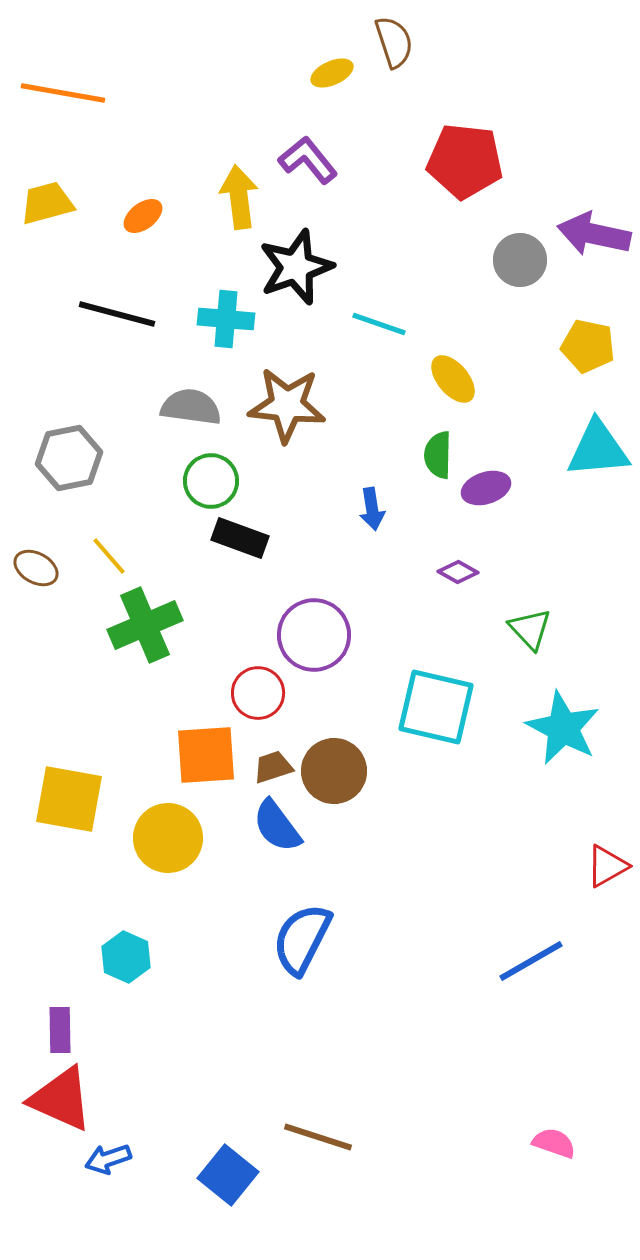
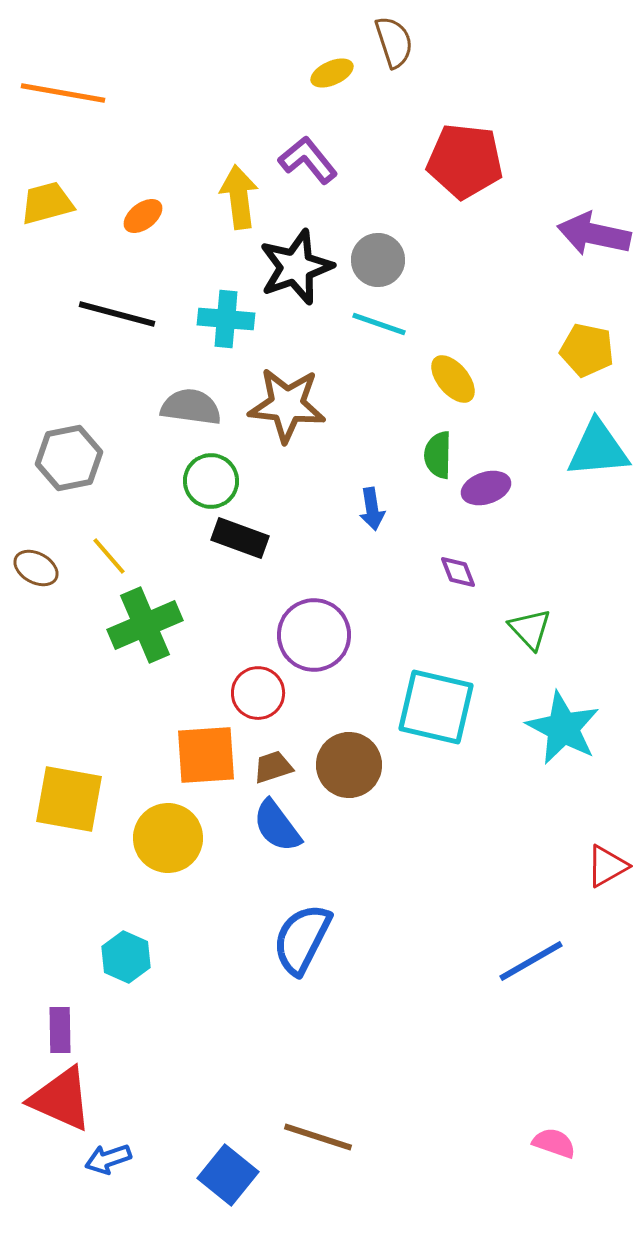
gray circle at (520, 260): moved 142 px left
yellow pentagon at (588, 346): moved 1 px left, 4 px down
purple diamond at (458, 572): rotated 39 degrees clockwise
brown circle at (334, 771): moved 15 px right, 6 px up
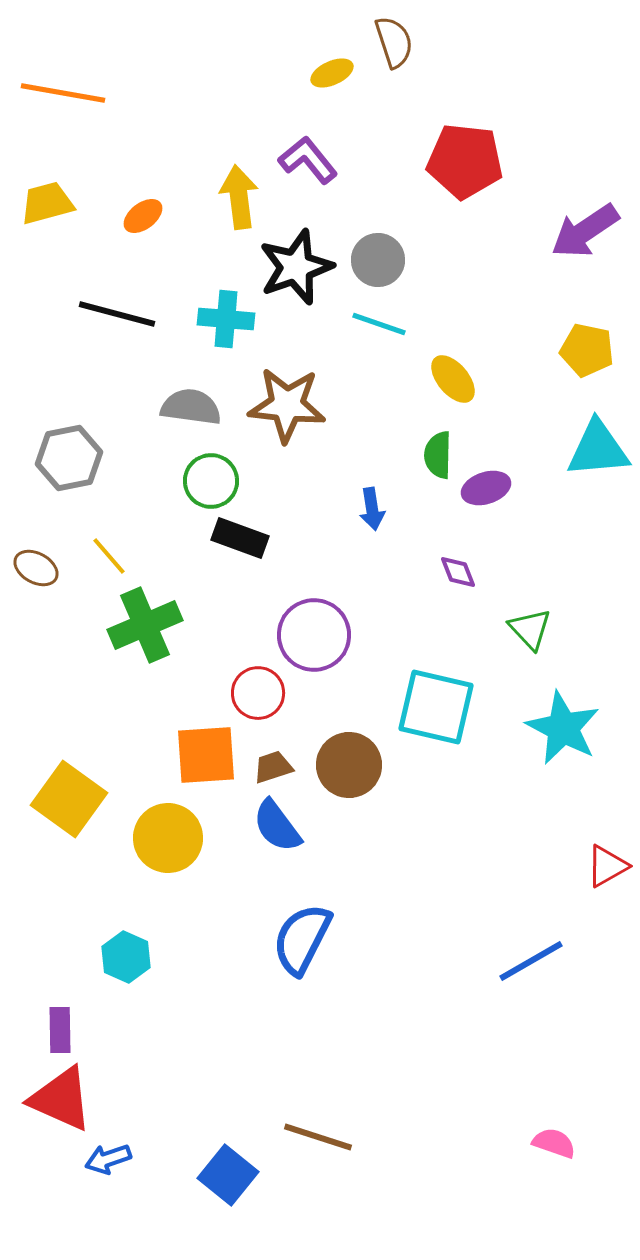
purple arrow at (594, 234): moved 9 px left, 3 px up; rotated 46 degrees counterclockwise
yellow square at (69, 799): rotated 26 degrees clockwise
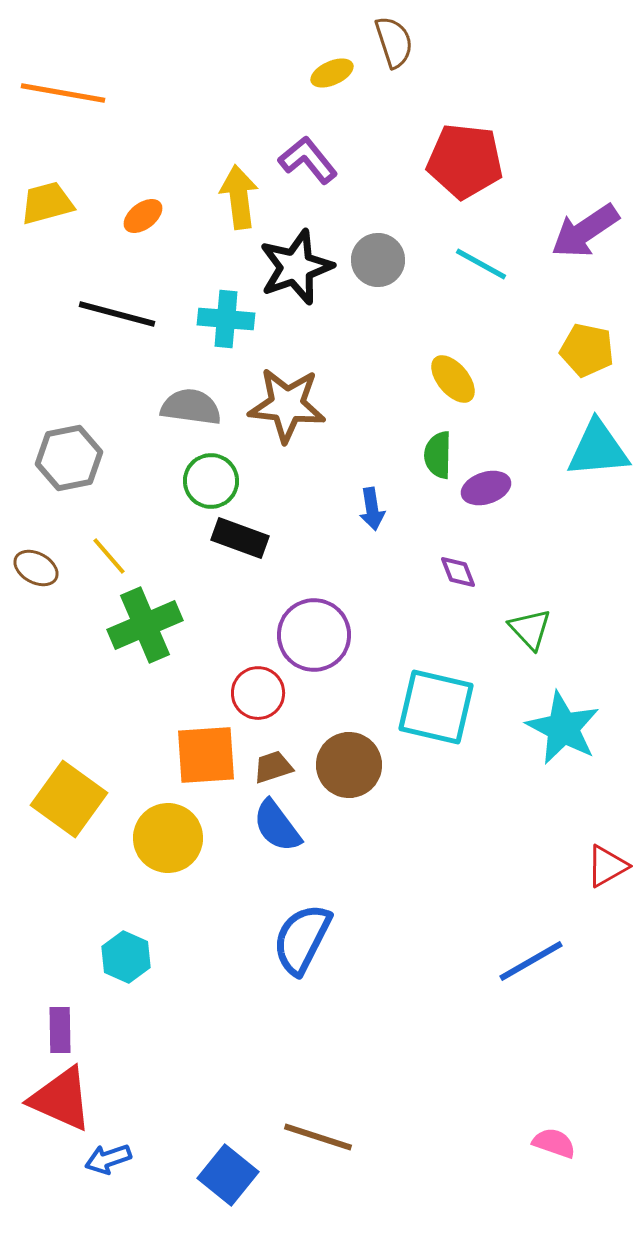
cyan line at (379, 324): moved 102 px right, 60 px up; rotated 10 degrees clockwise
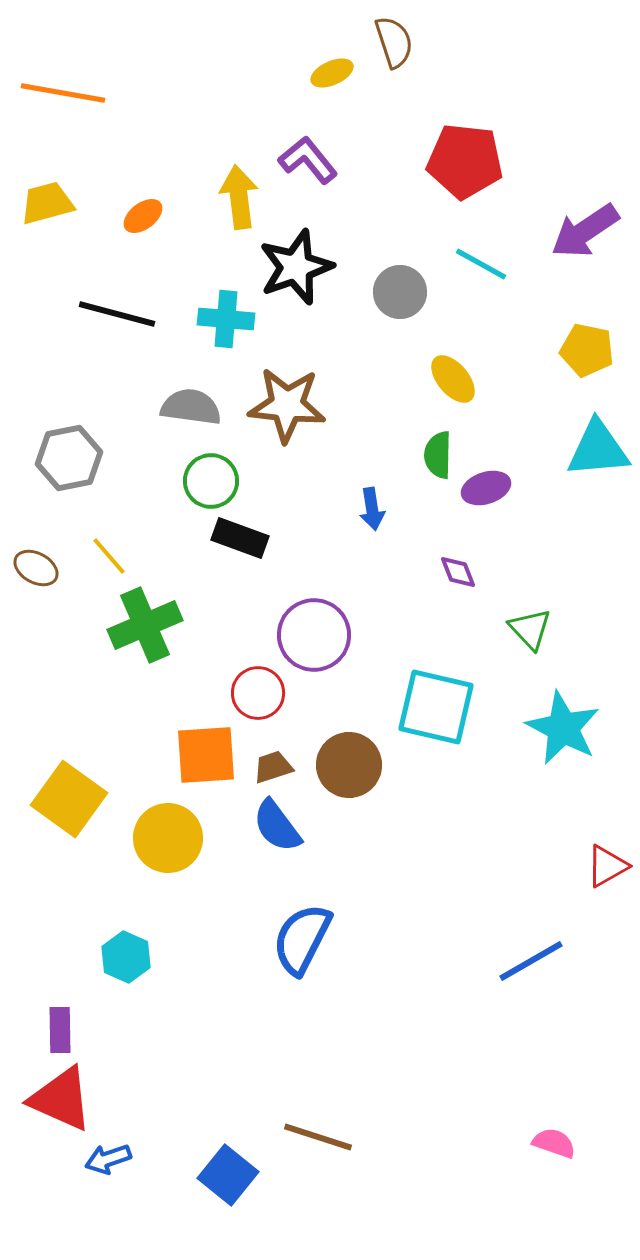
gray circle at (378, 260): moved 22 px right, 32 px down
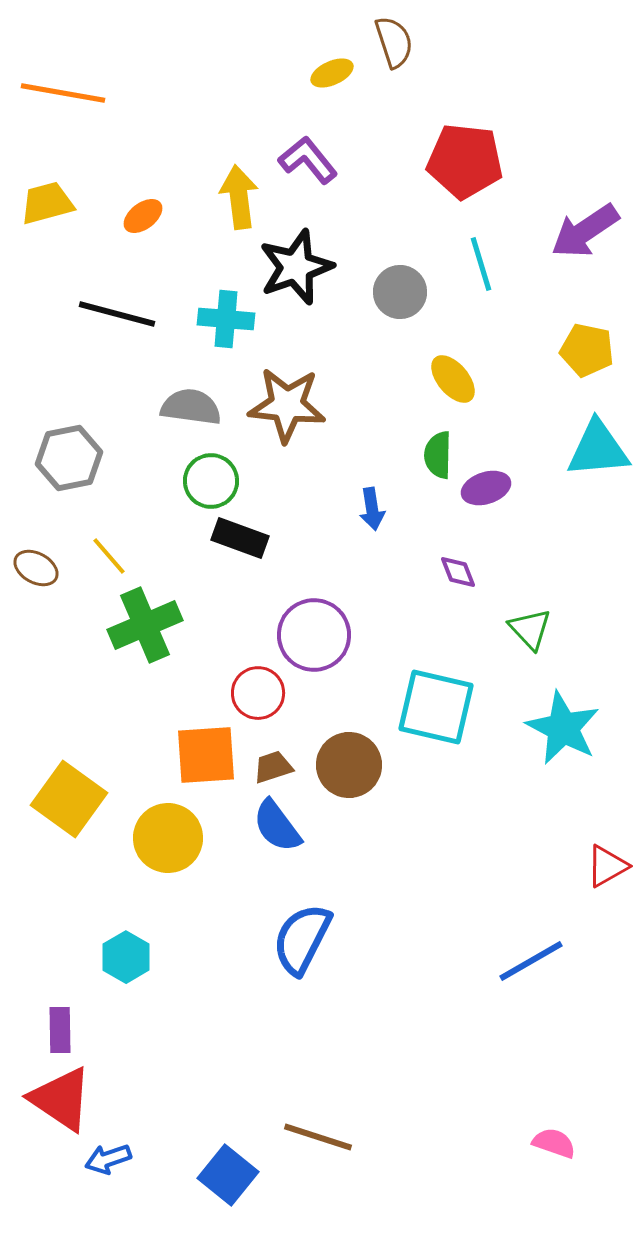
cyan line at (481, 264): rotated 44 degrees clockwise
cyan hexagon at (126, 957): rotated 6 degrees clockwise
red triangle at (61, 1099): rotated 10 degrees clockwise
